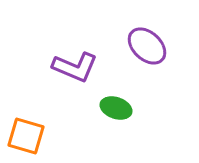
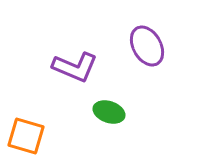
purple ellipse: rotated 18 degrees clockwise
green ellipse: moved 7 px left, 4 px down
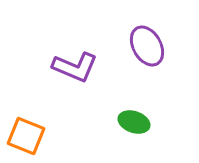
green ellipse: moved 25 px right, 10 px down
orange square: rotated 6 degrees clockwise
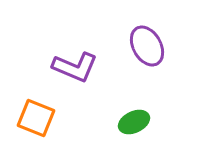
green ellipse: rotated 44 degrees counterclockwise
orange square: moved 10 px right, 18 px up
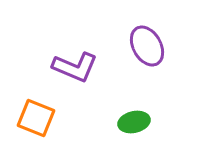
green ellipse: rotated 12 degrees clockwise
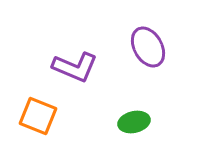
purple ellipse: moved 1 px right, 1 px down
orange square: moved 2 px right, 2 px up
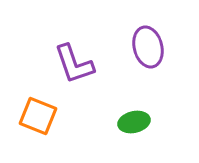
purple ellipse: rotated 15 degrees clockwise
purple L-shape: moved 1 px left, 3 px up; rotated 48 degrees clockwise
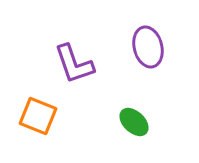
green ellipse: rotated 56 degrees clockwise
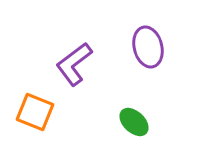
purple L-shape: rotated 72 degrees clockwise
orange square: moved 3 px left, 4 px up
